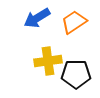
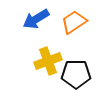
blue arrow: moved 1 px left, 1 px down
yellow cross: rotated 12 degrees counterclockwise
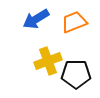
orange trapezoid: rotated 12 degrees clockwise
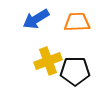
orange trapezoid: moved 3 px right; rotated 20 degrees clockwise
black pentagon: moved 1 px left, 3 px up
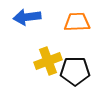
blue arrow: moved 9 px left, 2 px up; rotated 24 degrees clockwise
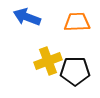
blue arrow: rotated 28 degrees clockwise
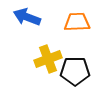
yellow cross: moved 2 px up
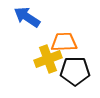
blue arrow: rotated 12 degrees clockwise
orange trapezoid: moved 13 px left, 20 px down
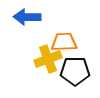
blue arrow: rotated 32 degrees counterclockwise
